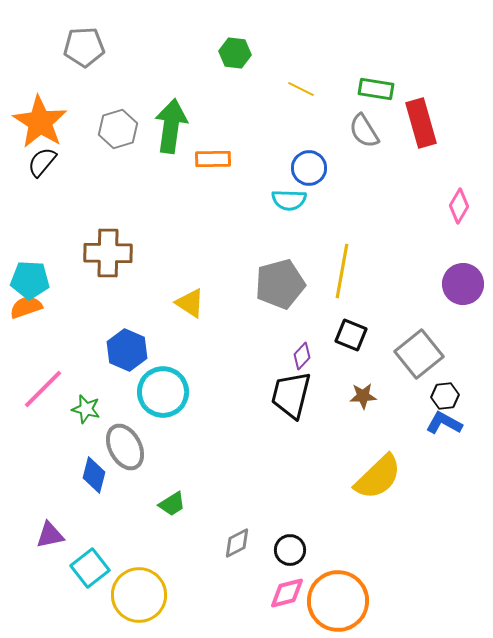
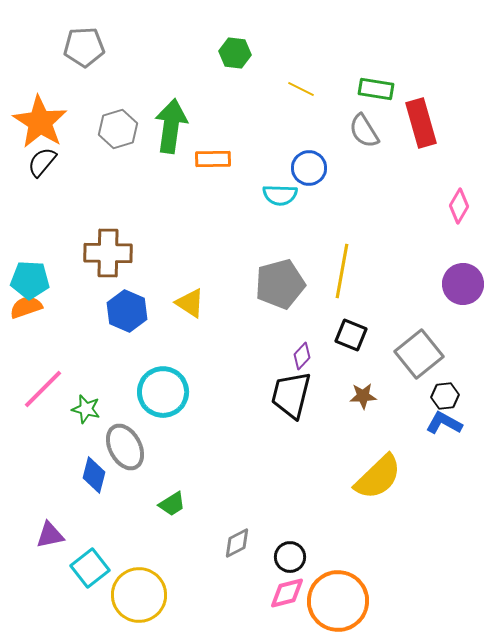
cyan semicircle at (289, 200): moved 9 px left, 5 px up
blue hexagon at (127, 350): moved 39 px up
black circle at (290, 550): moved 7 px down
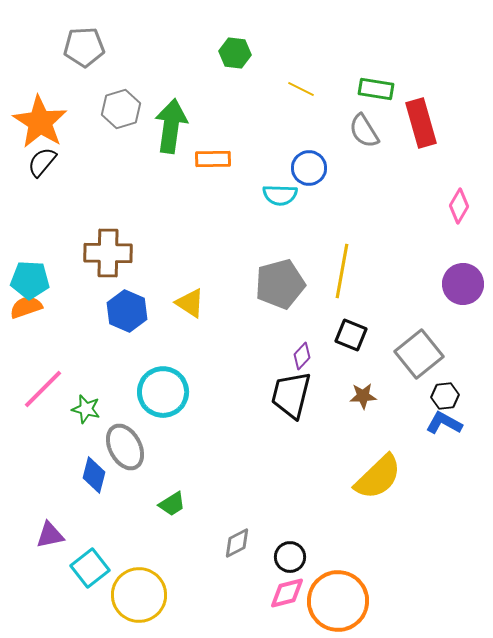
gray hexagon at (118, 129): moved 3 px right, 20 px up
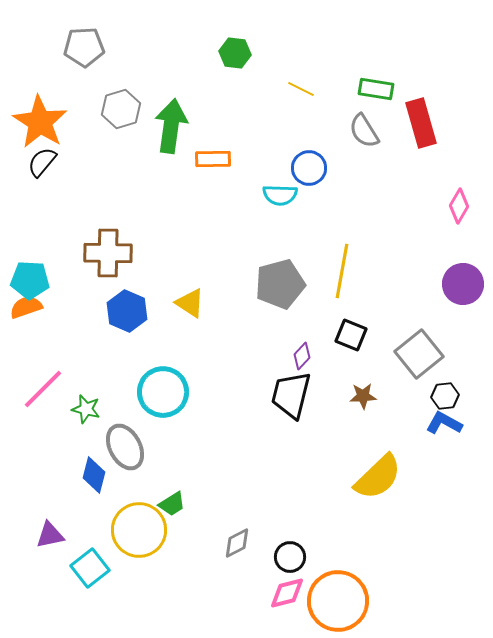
yellow circle at (139, 595): moved 65 px up
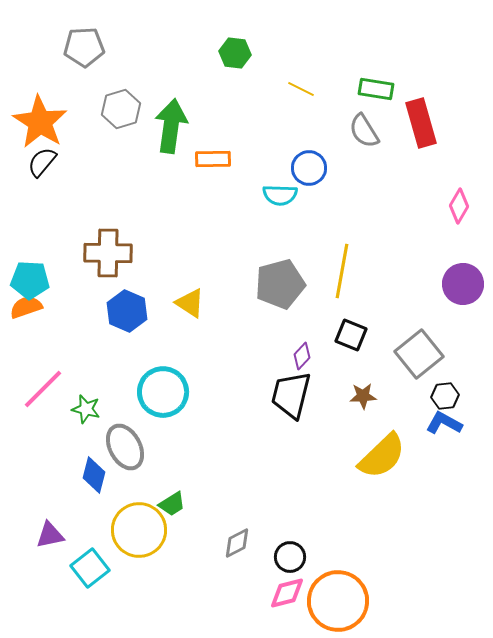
yellow semicircle at (378, 477): moved 4 px right, 21 px up
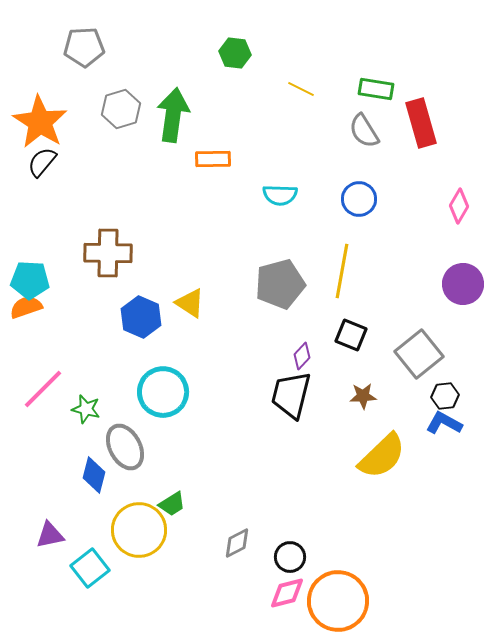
green arrow at (171, 126): moved 2 px right, 11 px up
blue circle at (309, 168): moved 50 px right, 31 px down
blue hexagon at (127, 311): moved 14 px right, 6 px down
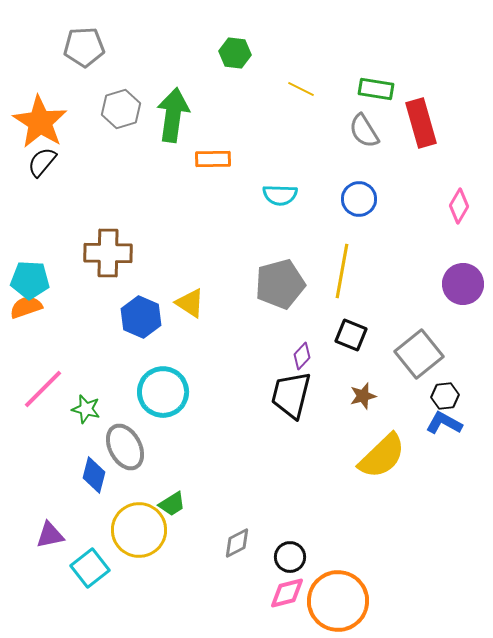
brown star at (363, 396): rotated 12 degrees counterclockwise
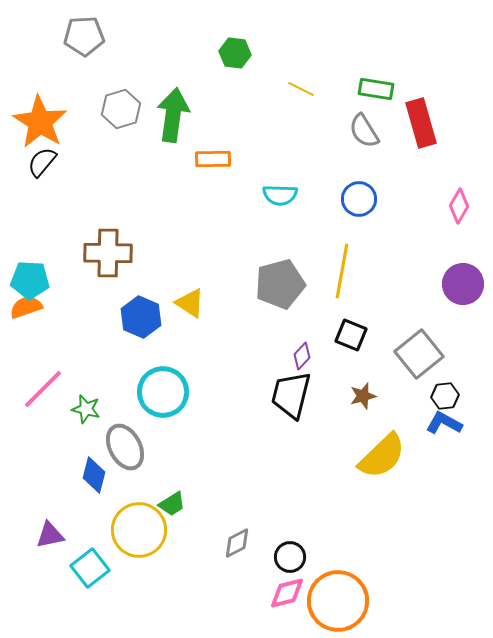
gray pentagon at (84, 47): moved 11 px up
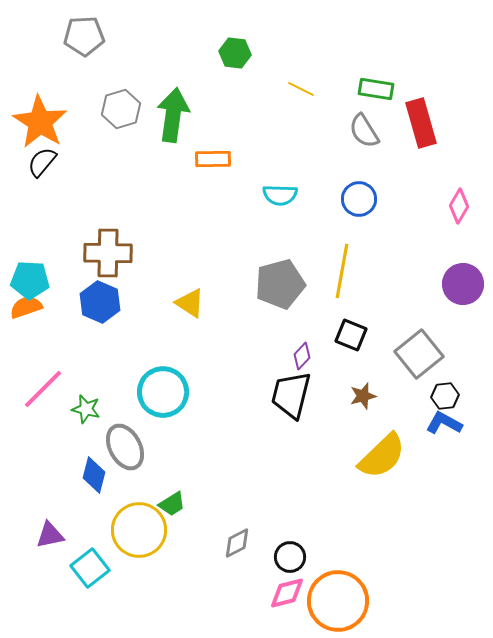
blue hexagon at (141, 317): moved 41 px left, 15 px up
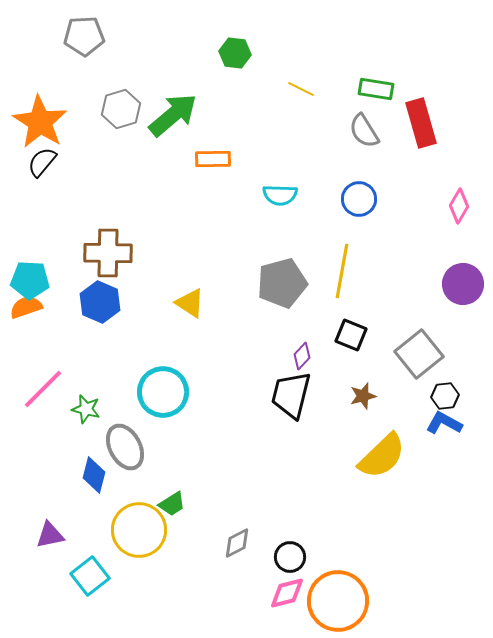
green arrow at (173, 115): rotated 42 degrees clockwise
gray pentagon at (280, 284): moved 2 px right, 1 px up
cyan square at (90, 568): moved 8 px down
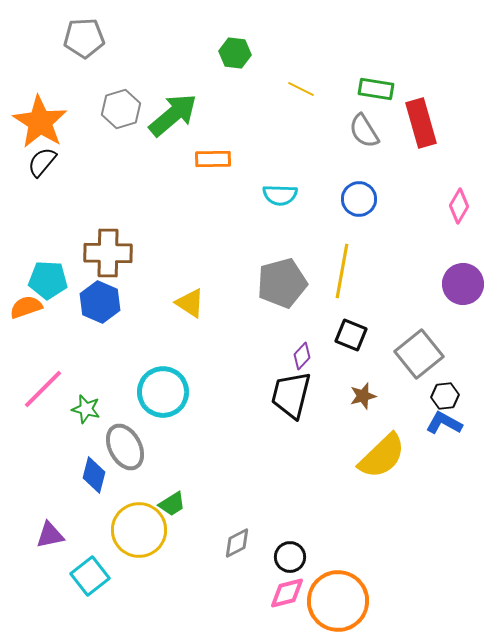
gray pentagon at (84, 36): moved 2 px down
cyan pentagon at (30, 280): moved 18 px right
